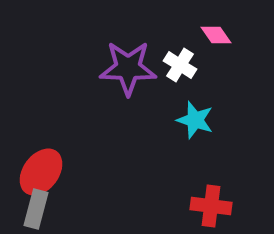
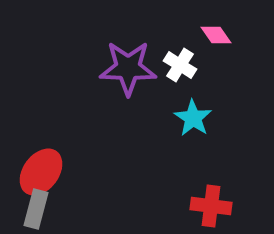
cyan star: moved 2 px left, 2 px up; rotated 15 degrees clockwise
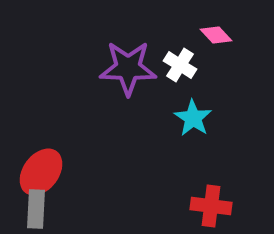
pink diamond: rotated 8 degrees counterclockwise
gray rectangle: rotated 12 degrees counterclockwise
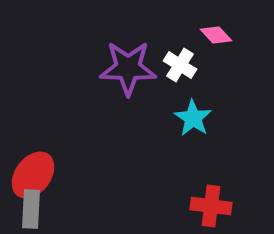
red ellipse: moved 8 px left, 3 px down
gray rectangle: moved 5 px left
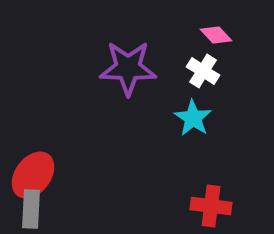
white cross: moved 23 px right, 6 px down
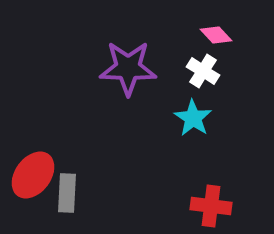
gray rectangle: moved 36 px right, 16 px up
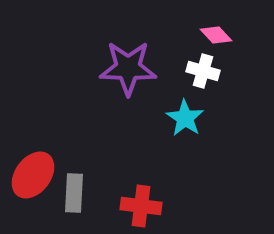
white cross: rotated 16 degrees counterclockwise
cyan star: moved 8 px left
gray rectangle: moved 7 px right
red cross: moved 70 px left
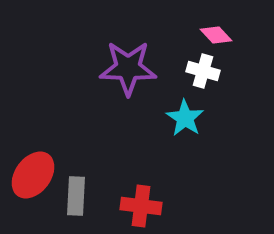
gray rectangle: moved 2 px right, 3 px down
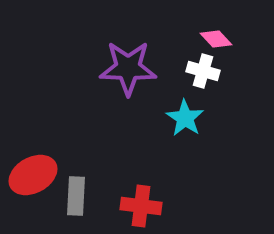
pink diamond: moved 4 px down
red ellipse: rotated 24 degrees clockwise
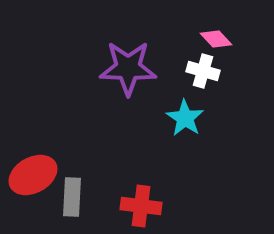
gray rectangle: moved 4 px left, 1 px down
